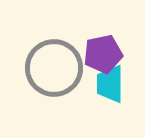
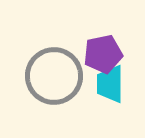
gray circle: moved 8 px down
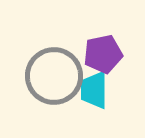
cyan trapezoid: moved 16 px left, 6 px down
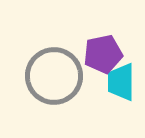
cyan trapezoid: moved 27 px right, 8 px up
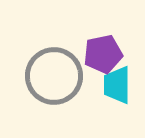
cyan trapezoid: moved 4 px left, 3 px down
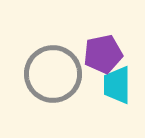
gray circle: moved 1 px left, 2 px up
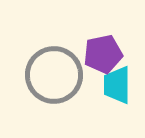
gray circle: moved 1 px right, 1 px down
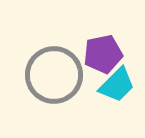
cyan trapezoid: rotated 135 degrees counterclockwise
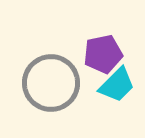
gray circle: moved 3 px left, 8 px down
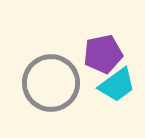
cyan trapezoid: rotated 9 degrees clockwise
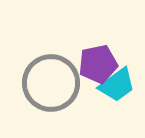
purple pentagon: moved 5 px left, 10 px down
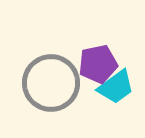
cyan trapezoid: moved 1 px left, 2 px down
